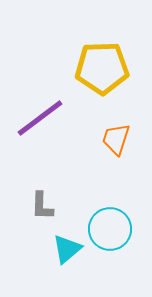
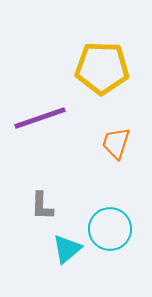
yellow pentagon: rotated 4 degrees clockwise
purple line: rotated 18 degrees clockwise
orange trapezoid: moved 4 px down
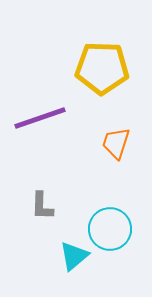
cyan triangle: moved 7 px right, 7 px down
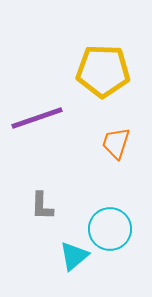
yellow pentagon: moved 1 px right, 3 px down
purple line: moved 3 px left
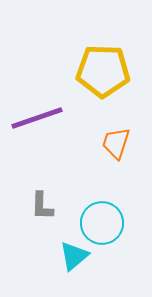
cyan circle: moved 8 px left, 6 px up
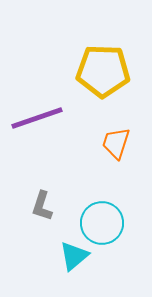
gray L-shape: rotated 16 degrees clockwise
